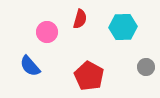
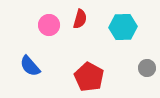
pink circle: moved 2 px right, 7 px up
gray circle: moved 1 px right, 1 px down
red pentagon: moved 1 px down
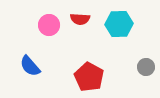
red semicircle: rotated 78 degrees clockwise
cyan hexagon: moved 4 px left, 3 px up
gray circle: moved 1 px left, 1 px up
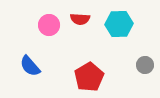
gray circle: moved 1 px left, 2 px up
red pentagon: rotated 12 degrees clockwise
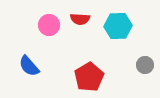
cyan hexagon: moved 1 px left, 2 px down
blue semicircle: moved 1 px left
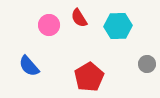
red semicircle: moved 1 px left, 1 px up; rotated 54 degrees clockwise
gray circle: moved 2 px right, 1 px up
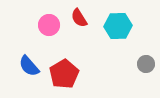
gray circle: moved 1 px left
red pentagon: moved 25 px left, 3 px up
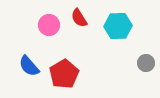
gray circle: moved 1 px up
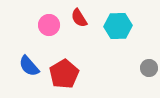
gray circle: moved 3 px right, 5 px down
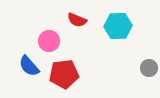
red semicircle: moved 2 px left, 2 px down; rotated 36 degrees counterclockwise
pink circle: moved 16 px down
red pentagon: rotated 24 degrees clockwise
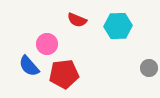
pink circle: moved 2 px left, 3 px down
